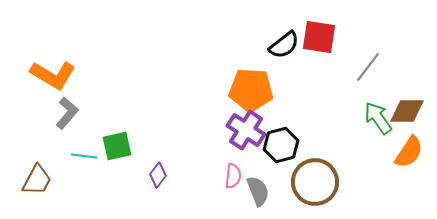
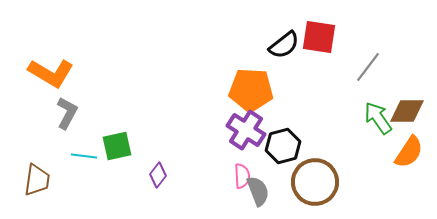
orange L-shape: moved 2 px left, 2 px up
gray L-shape: rotated 12 degrees counterclockwise
black hexagon: moved 2 px right, 1 px down
pink semicircle: moved 9 px right; rotated 10 degrees counterclockwise
brown trapezoid: rotated 20 degrees counterclockwise
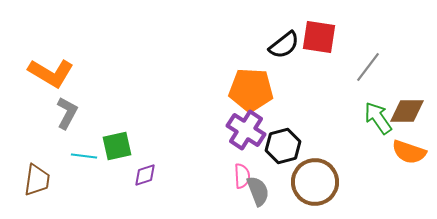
orange semicircle: rotated 76 degrees clockwise
purple diamond: moved 13 px left; rotated 35 degrees clockwise
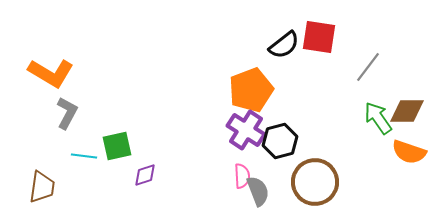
orange pentagon: rotated 24 degrees counterclockwise
black hexagon: moved 3 px left, 5 px up
brown trapezoid: moved 5 px right, 7 px down
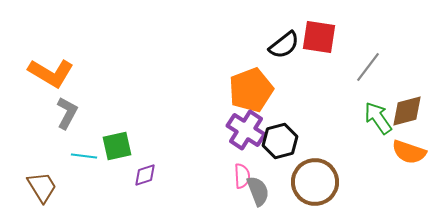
brown diamond: rotated 15 degrees counterclockwise
brown trapezoid: rotated 40 degrees counterclockwise
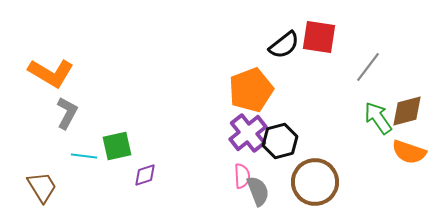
purple cross: moved 2 px right, 3 px down; rotated 18 degrees clockwise
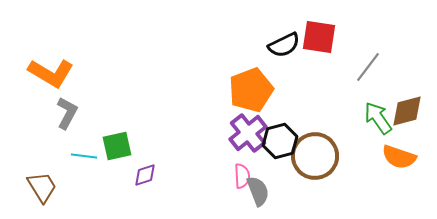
black semicircle: rotated 12 degrees clockwise
orange semicircle: moved 10 px left, 5 px down
brown circle: moved 26 px up
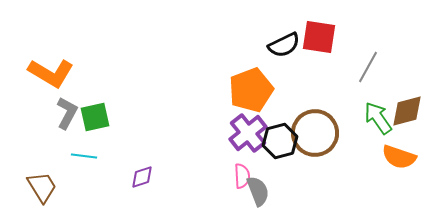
gray line: rotated 8 degrees counterclockwise
green square: moved 22 px left, 29 px up
brown circle: moved 23 px up
purple diamond: moved 3 px left, 2 px down
